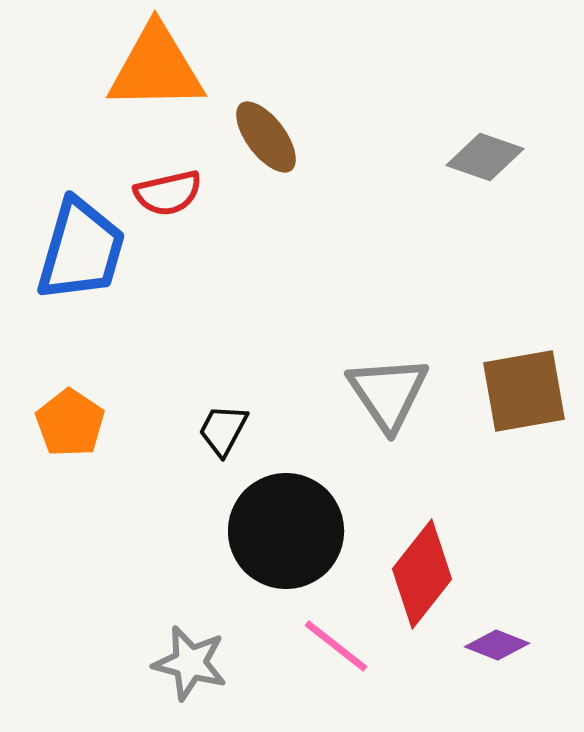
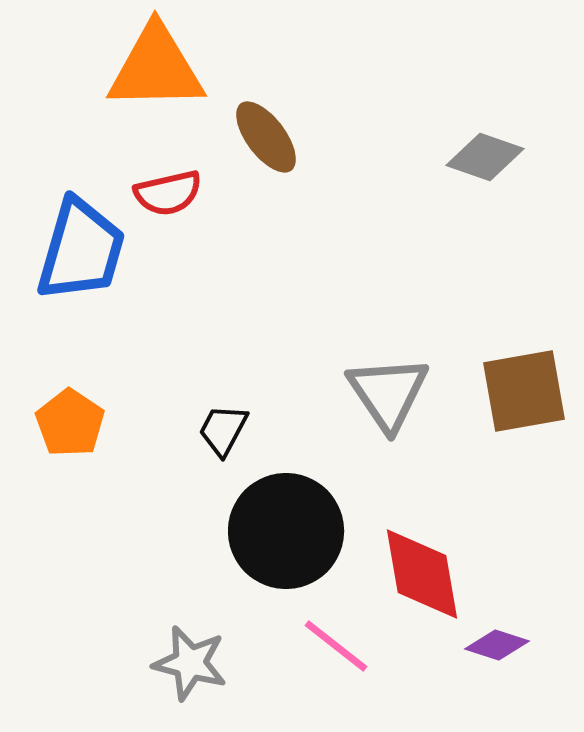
red diamond: rotated 48 degrees counterclockwise
purple diamond: rotated 4 degrees counterclockwise
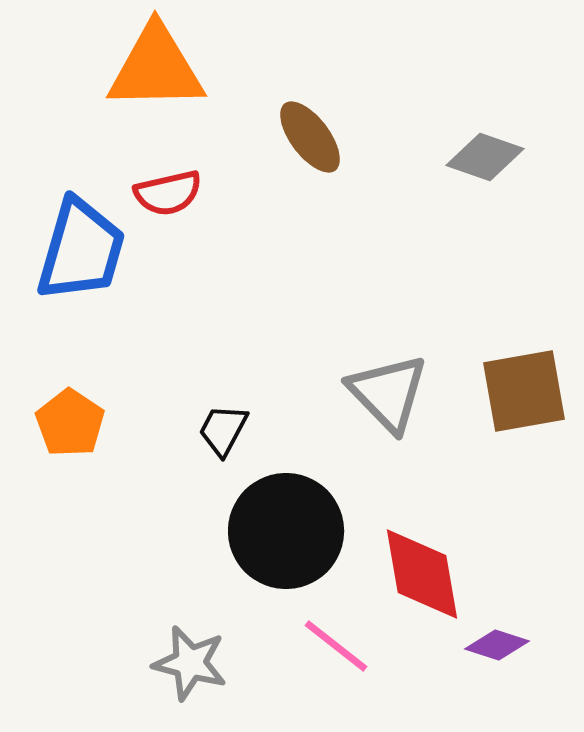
brown ellipse: moved 44 px right
gray triangle: rotated 10 degrees counterclockwise
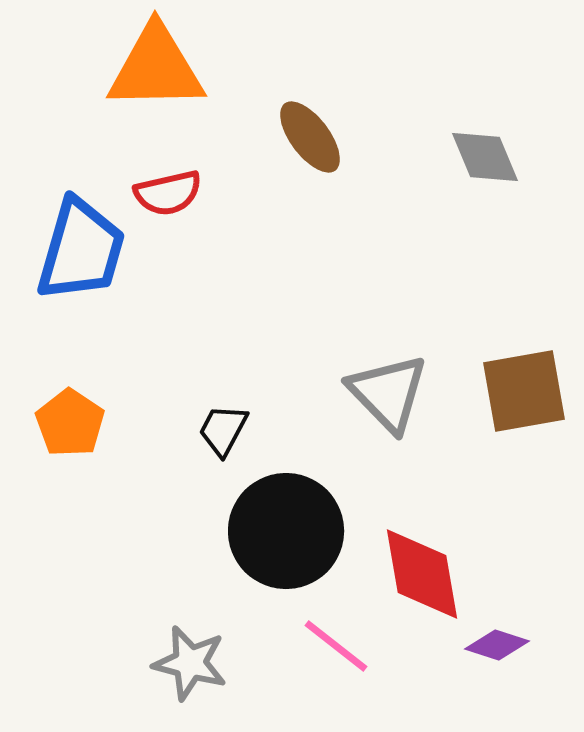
gray diamond: rotated 48 degrees clockwise
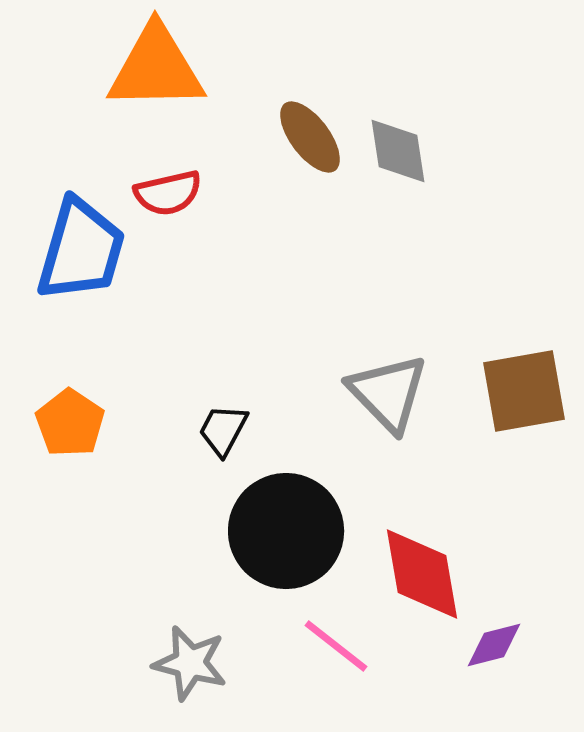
gray diamond: moved 87 px left, 6 px up; rotated 14 degrees clockwise
purple diamond: moved 3 px left; rotated 32 degrees counterclockwise
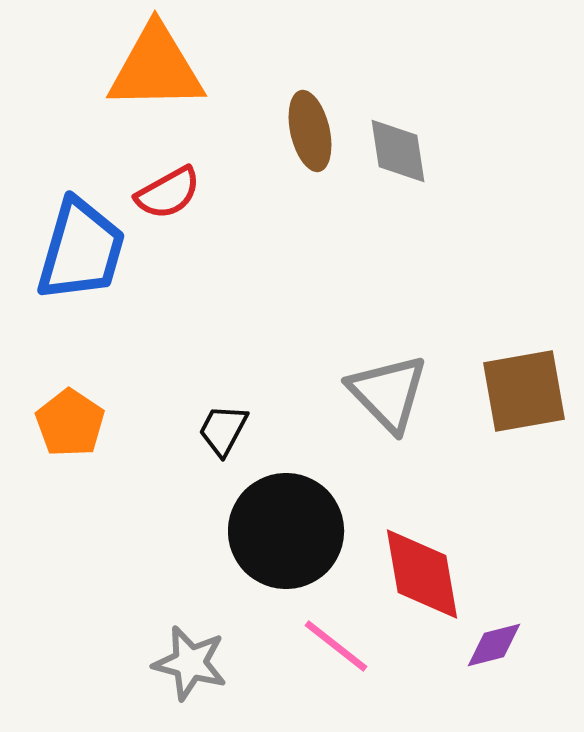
brown ellipse: moved 6 px up; rotated 24 degrees clockwise
red semicircle: rotated 16 degrees counterclockwise
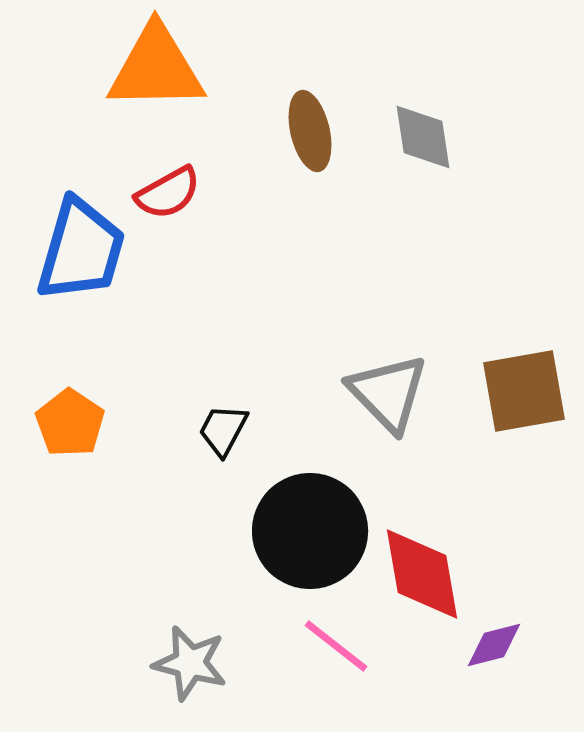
gray diamond: moved 25 px right, 14 px up
black circle: moved 24 px right
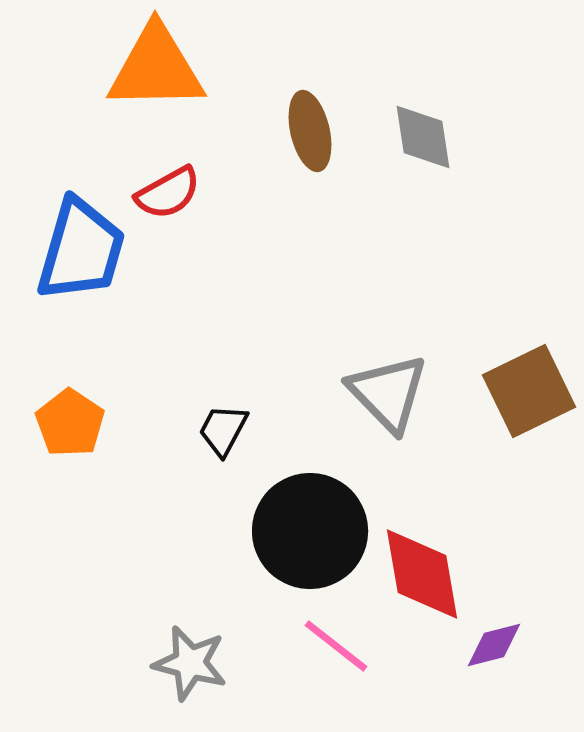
brown square: moved 5 px right; rotated 16 degrees counterclockwise
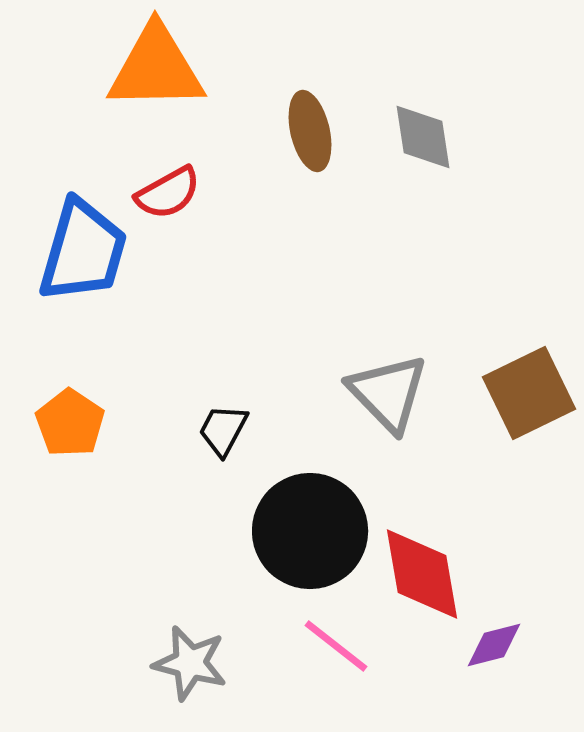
blue trapezoid: moved 2 px right, 1 px down
brown square: moved 2 px down
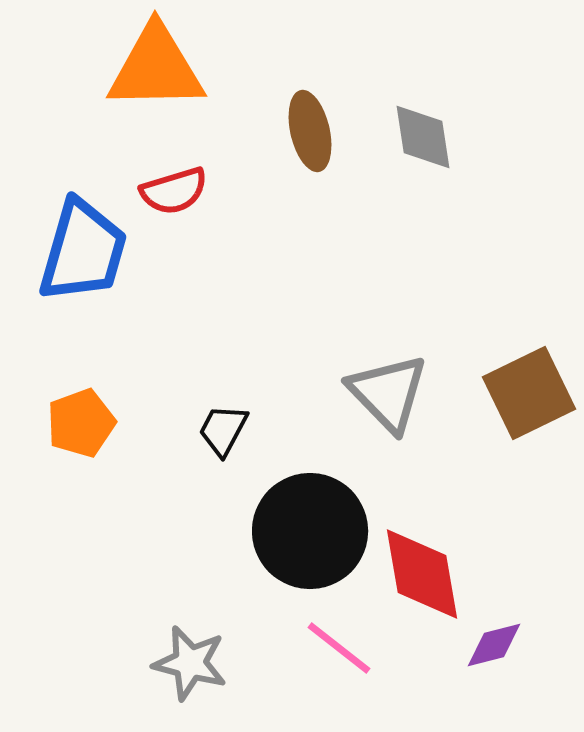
red semicircle: moved 6 px right, 2 px up; rotated 12 degrees clockwise
orange pentagon: moved 11 px right; rotated 18 degrees clockwise
pink line: moved 3 px right, 2 px down
